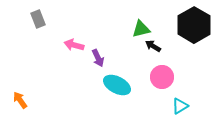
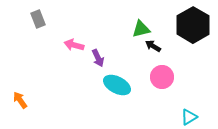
black hexagon: moved 1 px left
cyan triangle: moved 9 px right, 11 px down
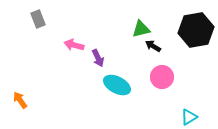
black hexagon: moved 3 px right, 5 px down; rotated 20 degrees clockwise
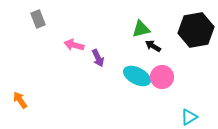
cyan ellipse: moved 20 px right, 9 px up
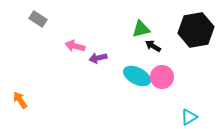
gray rectangle: rotated 36 degrees counterclockwise
pink arrow: moved 1 px right, 1 px down
purple arrow: rotated 102 degrees clockwise
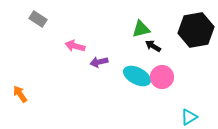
purple arrow: moved 1 px right, 4 px down
orange arrow: moved 6 px up
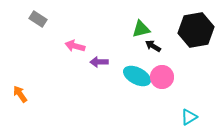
purple arrow: rotated 12 degrees clockwise
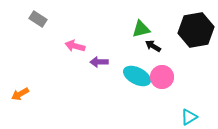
orange arrow: rotated 84 degrees counterclockwise
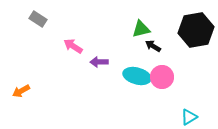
pink arrow: moved 2 px left; rotated 18 degrees clockwise
cyan ellipse: rotated 12 degrees counterclockwise
orange arrow: moved 1 px right, 3 px up
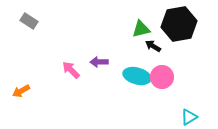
gray rectangle: moved 9 px left, 2 px down
black hexagon: moved 17 px left, 6 px up
pink arrow: moved 2 px left, 24 px down; rotated 12 degrees clockwise
